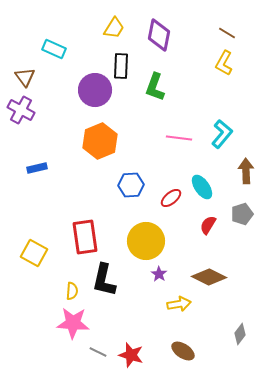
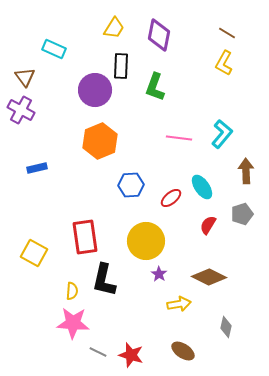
gray diamond: moved 14 px left, 7 px up; rotated 25 degrees counterclockwise
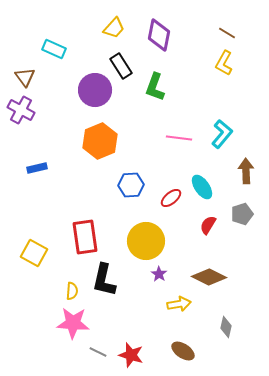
yellow trapezoid: rotated 10 degrees clockwise
black rectangle: rotated 35 degrees counterclockwise
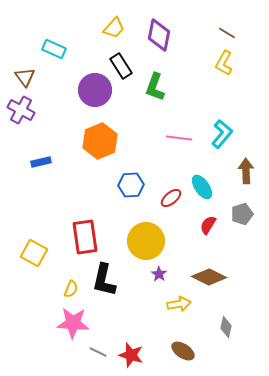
blue rectangle: moved 4 px right, 6 px up
yellow semicircle: moved 1 px left, 2 px up; rotated 18 degrees clockwise
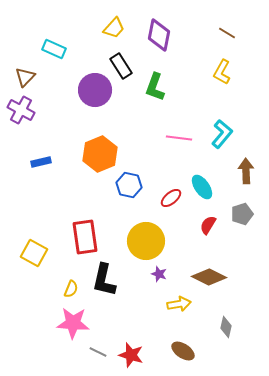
yellow L-shape: moved 2 px left, 9 px down
brown triangle: rotated 20 degrees clockwise
orange hexagon: moved 13 px down
blue hexagon: moved 2 px left; rotated 15 degrees clockwise
purple star: rotated 14 degrees counterclockwise
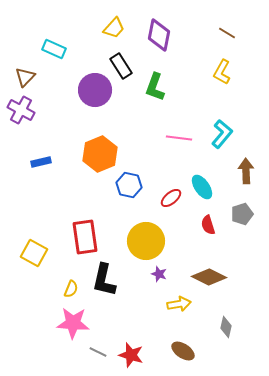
red semicircle: rotated 48 degrees counterclockwise
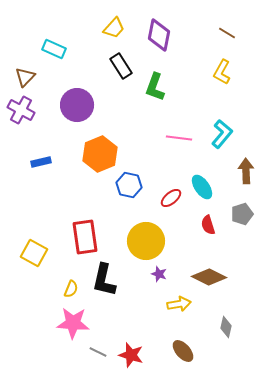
purple circle: moved 18 px left, 15 px down
brown ellipse: rotated 15 degrees clockwise
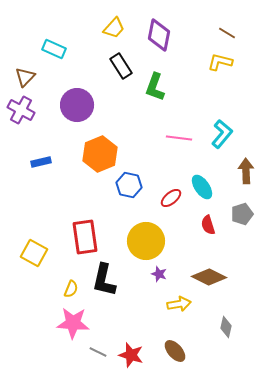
yellow L-shape: moved 2 px left, 10 px up; rotated 75 degrees clockwise
brown ellipse: moved 8 px left
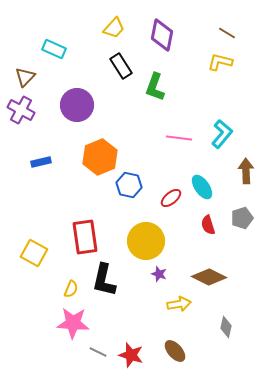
purple diamond: moved 3 px right
orange hexagon: moved 3 px down
gray pentagon: moved 4 px down
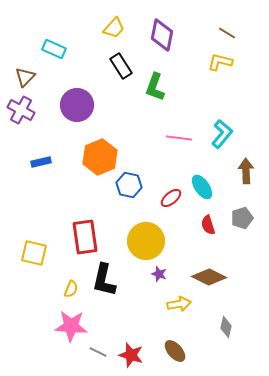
yellow square: rotated 16 degrees counterclockwise
pink star: moved 2 px left, 3 px down
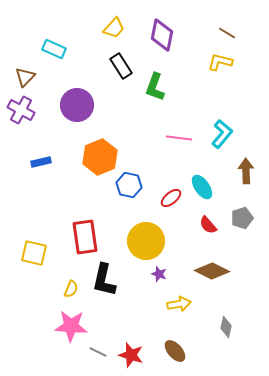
red semicircle: rotated 24 degrees counterclockwise
brown diamond: moved 3 px right, 6 px up
